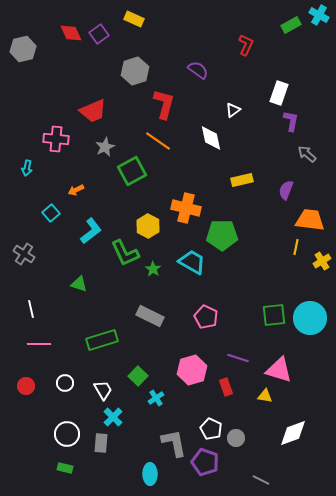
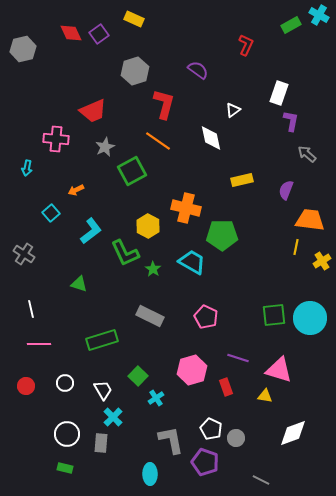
gray L-shape at (174, 443): moved 3 px left, 3 px up
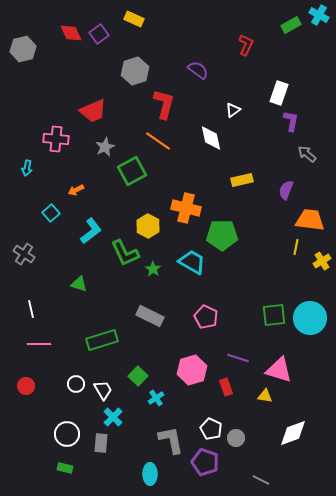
white circle at (65, 383): moved 11 px right, 1 px down
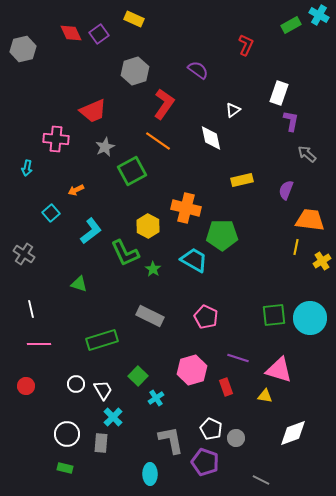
red L-shape at (164, 104): rotated 20 degrees clockwise
cyan trapezoid at (192, 262): moved 2 px right, 2 px up
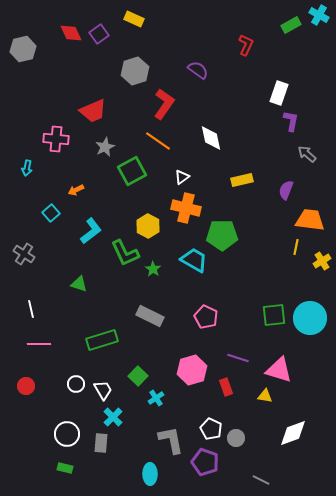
white triangle at (233, 110): moved 51 px left, 67 px down
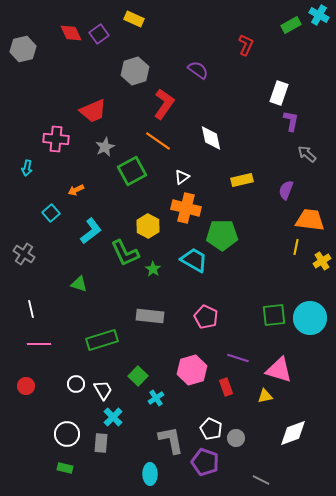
gray rectangle at (150, 316): rotated 20 degrees counterclockwise
yellow triangle at (265, 396): rotated 21 degrees counterclockwise
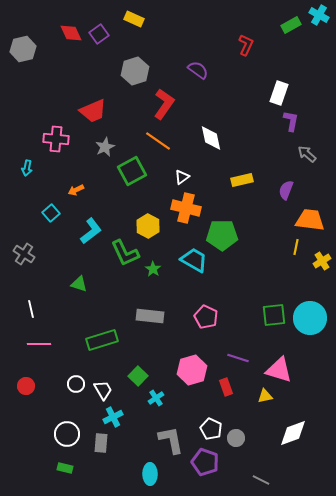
cyan cross at (113, 417): rotated 18 degrees clockwise
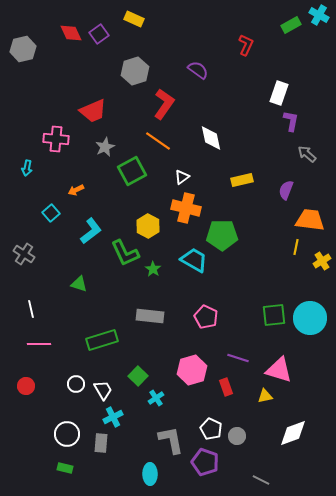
gray circle at (236, 438): moved 1 px right, 2 px up
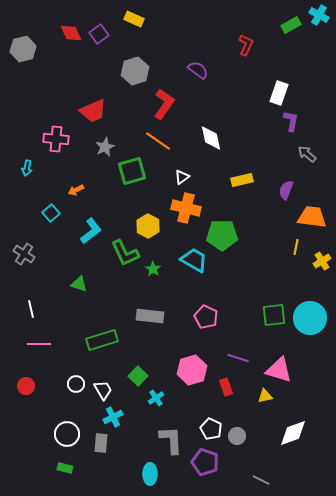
green square at (132, 171): rotated 12 degrees clockwise
orange trapezoid at (310, 220): moved 2 px right, 3 px up
gray L-shape at (171, 440): rotated 8 degrees clockwise
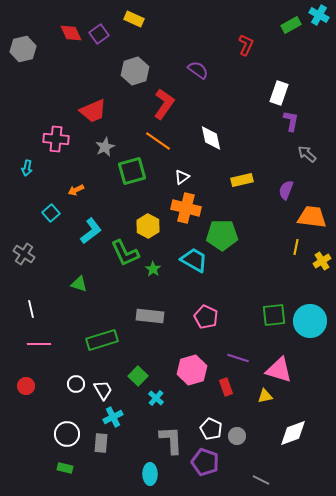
cyan circle at (310, 318): moved 3 px down
cyan cross at (156, 398): rotated 14 degrees counterclockwise
